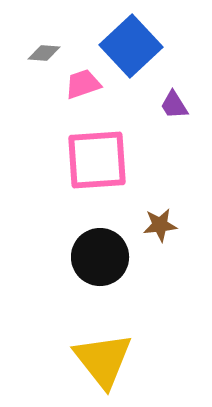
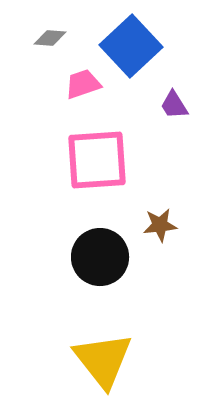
gray diamond: moved 6 px right, 15 px up
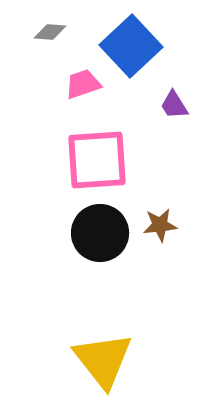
gray diamond: moved 6 px up
black circle: moved 24 px up
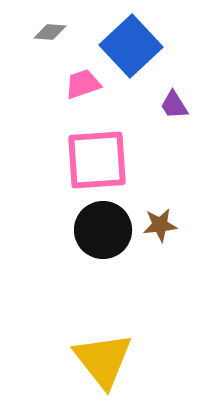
black circle: moved 3 px right, 3 px up
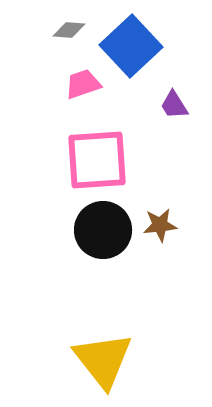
gray diamond: moved 19 px right, 2 px up
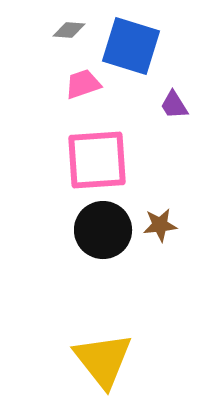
blue square: rotated 30 degrees counterclockwise
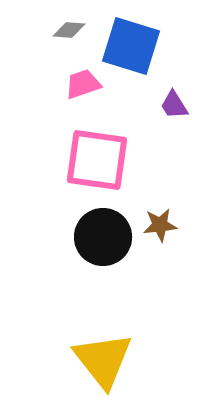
pink square: rotated 12 degrees clockwise
black circle: moved 7 px down
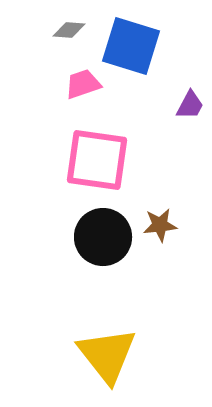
purple trapezoid: moved 16 px right; rotated 120 degrees counterclockwise
yellow triangle: moved 4 px right, 5 px up
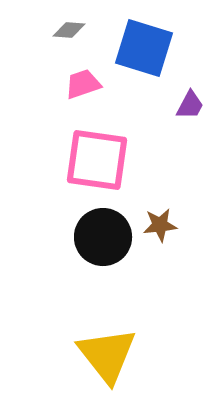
blue square: moved 13 px right, 2 px down
